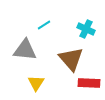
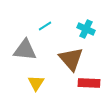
cyan line: moved 1 px right, 1 px down
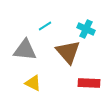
brown triangle: moved 3 px left, 7 px up
yellow triangle: moved 3 px left; rotated 36 degrees counterclockwise
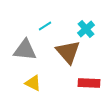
cyan cross: rotated 24 degrees clockwise
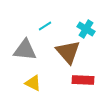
cyan cross: rotated 18 degrees counterclockwise
red rectangle: moved 6 px left, 3 px up
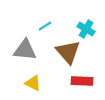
red rectangle: moved 1 px left, 1 px down
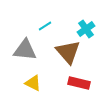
cyan cross: rotated 24 degrees clockwise
red rectangle: moved 3 px left, 2 px down; rotated 10 degrees clockwise
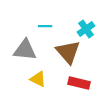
cyan line: rotated 32 degrees clockwise
yellow triangle: moved 5 px right, 4 px up
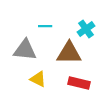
brown triangle: moved 1 px right, 1 px down; rotated 48 degrees counterclockwise
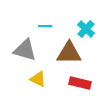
cyan cross: rotated 12 degrees counterclockwise
gray triangle: rotated 10 degrees clockwise
red rectangle: moved 1 px right
